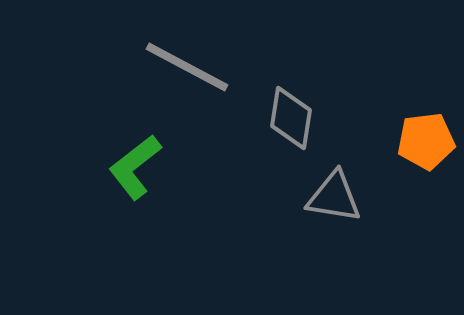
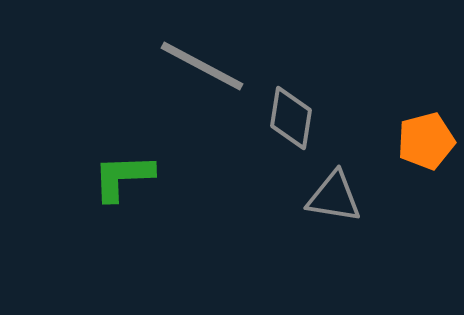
gray line: moved 15 px right, 1 px up
orange pentagon: rotated 8 degrees counterclockwise
green L-shape: moved 12 px left, 10 px down; rotated 36 degrees clockwise
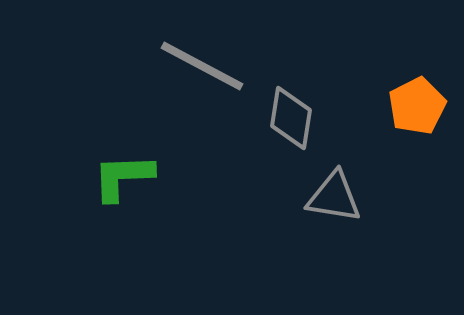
orange pentagon: moved 9 px left, 35 px up; rotated 12 degrees counterclockwise
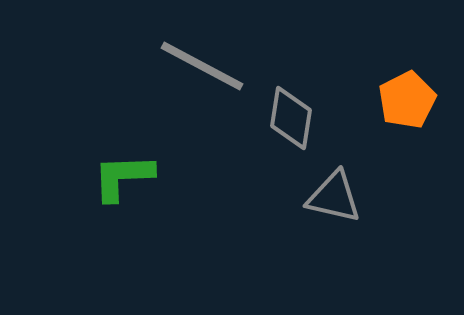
orange pentagon: moved 10 px left, 6 px up
gray triangle: rotated 4 degrees clockwise
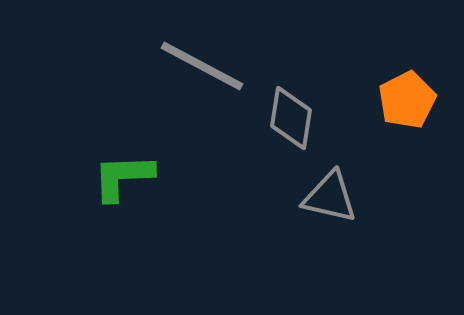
gray triangle: moved 4 px left
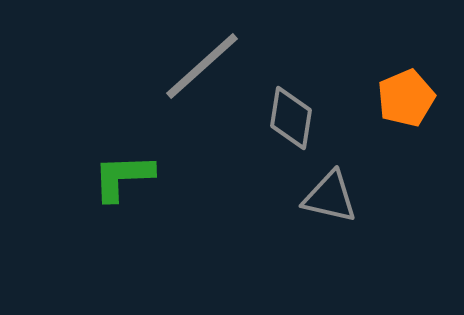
gray line: rotated 70 degrees counterclockwise
orange pentagon: moved 1 px left, 2 px up; rotated 4 degrees clockwise
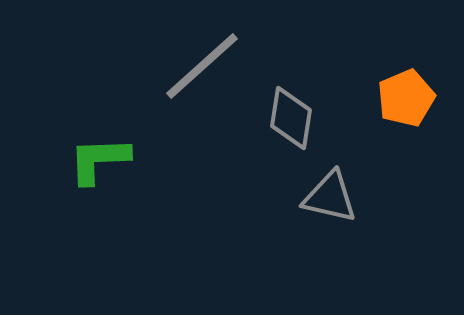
green L-shape: moved 24 px left, 17 px up
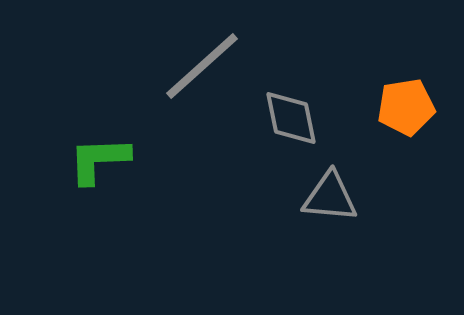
orange pentagon: moved 9 px down; rotated 14 degrees clockwise
gray diamond: rotated 20 degrees counterclockwise
gray triangle: rotated 8 degrees counterclockwise
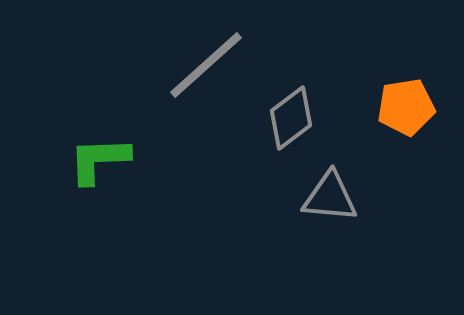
gray line: moved 4 px right, 1 px up
gray diamond: rotated 64 degrees clockwise
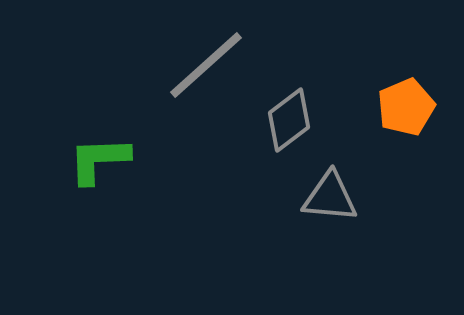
orange pentagon: rotated 14 degrees counterclockwise
gray diamond: moved 2 px left, 2 px down
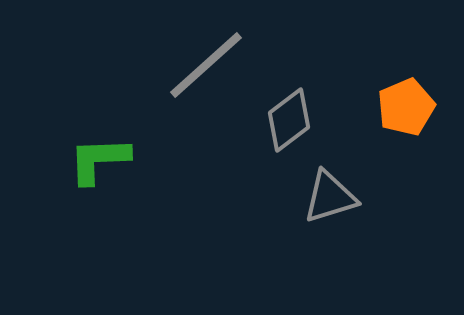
gray triangle: rotated 22 degrees counterclockwise
